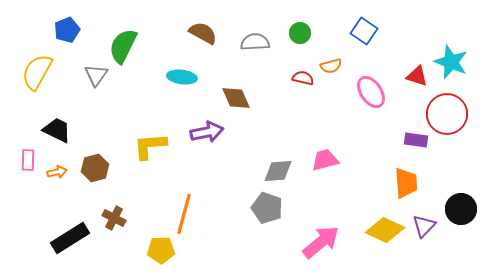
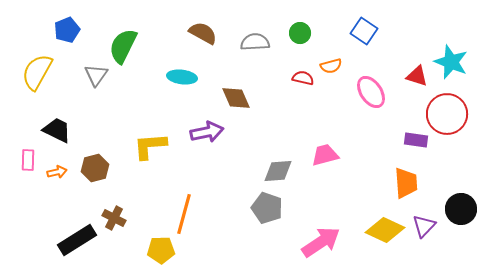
pink trapezoid: moved 5 px up
black rectangle: moved 7 px right, 2 px down
pink arrow: rotated 6 degrees clockwise
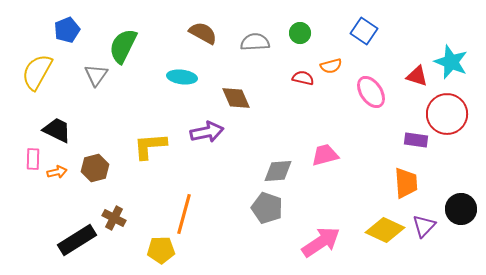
pink rectangle: moved 5 px right, 1 px up
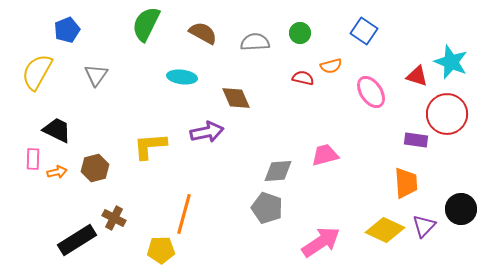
green semicircle: moved 23 px right, 22 px up
